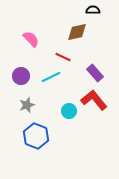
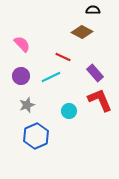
brown diamond: moved 5 px right; rotated 40 degrees clockwise
pink semicircle: moved 9 px left, 5 px down
red L-shape: moved 6 px right; rotated 16 degrees clockwise
blue hexagon: rotated 15 degrees clockwise
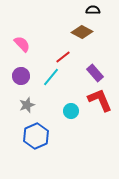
red line: rotated 63 degrees counterclockwise
cyan line: rotated 24 degrees counterclockwise
cyan circle: moved 2 px right
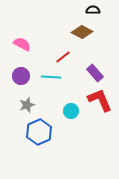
pink semicircle: rotated 18 degrees counterclockwise
cyan line: rotated 54 degrees clockwise
blue hexagon: moved 3 px right, 4 px up
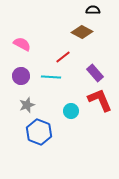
blue hexagon: rotated 15 degrees counterclockwise
